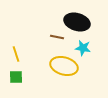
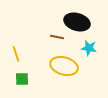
cyan star: moved 6 px right
green square: moved 6 px right, 2 px down
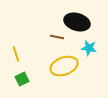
yellow ellipse: rotated 36 degrees counterclockwise
green square: rotated 24 degrees counterclockwise
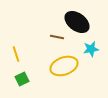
black ellipse: rotated 20 degrees clockwise
cyan star: moved 2 px right, 1 px down; rotated 21 degrees counterclockwise
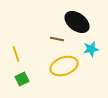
brown line: moved 2 px down
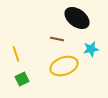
black ellipse: moved 4 px up
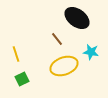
brown line: rotated 40 degrees clockwise
cyan star: moved 3 px down; rotated 21 degrees clockwise
